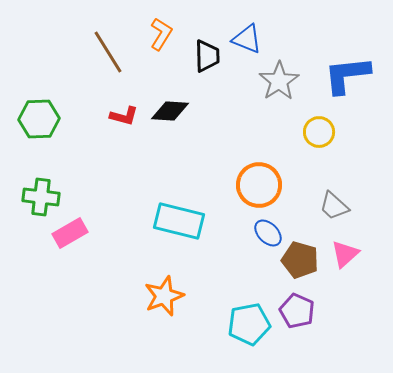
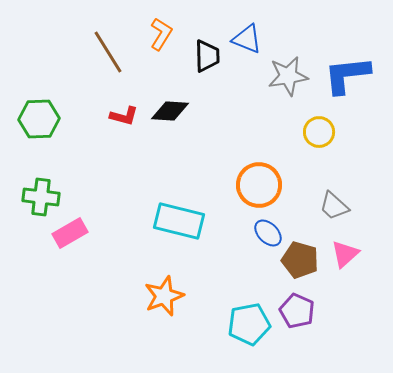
gray star: moved 9 px right, 5 px up; rotated 24 degrees clockwise
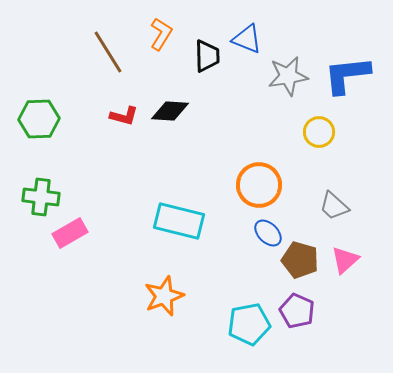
pink triangle: moved 6 px down
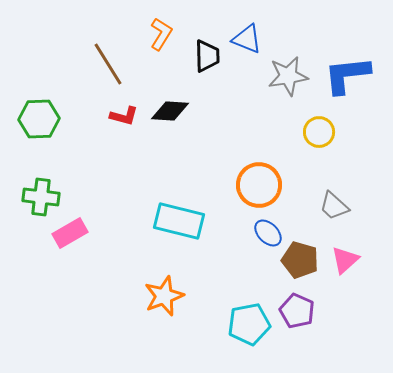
brown line: moved 12 px down
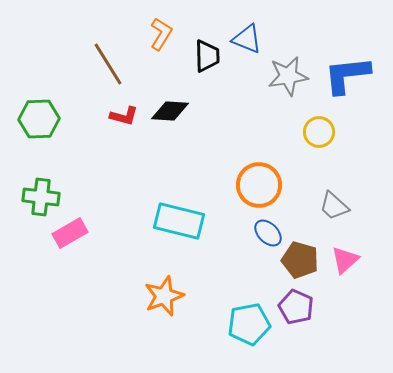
purple pentagon: moved 1 px left, 4 px up
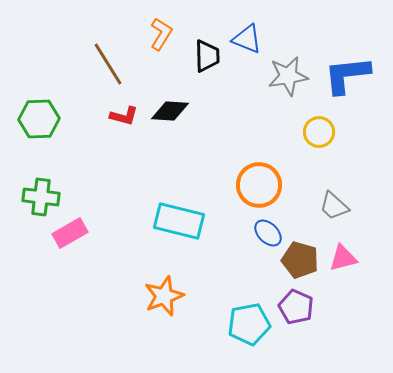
pink triangle: moved 2 px left, 2 px up; rotated 28 degrees clockwise
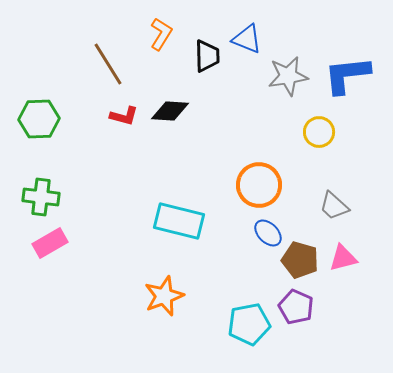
pink rectangle: moved 20 px left, 10 px down
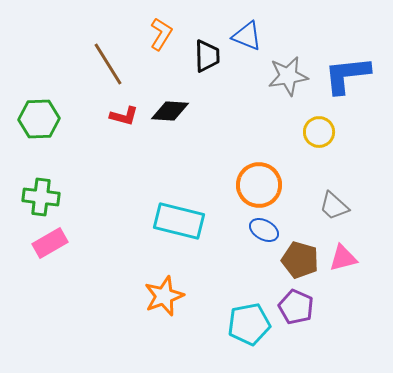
blue triangle: moved 3 px up
blue ellipse: moved 4 px left, 3 px up; rotated 16 degrees counterclockwise
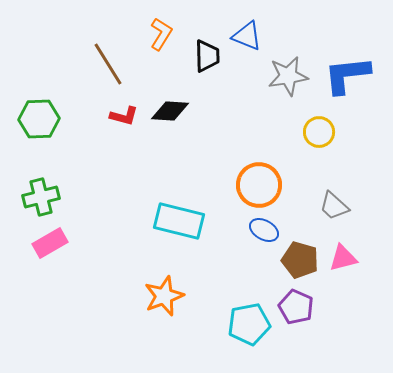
green cross: rotated 21 degrees counterclockwise
